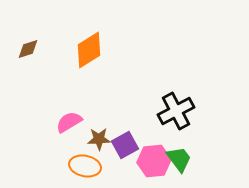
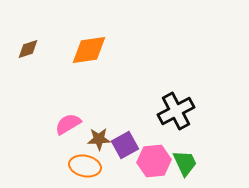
orange diamond: rotated 24 degrees clockwise
pink semicircle: moved 1 px left, 2 px down
green trapezoid: moved 6 px right, 4 px down; rotated 12 degrees clockwise
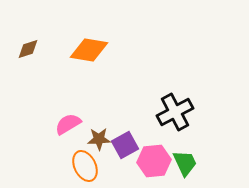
orange diamond: rotated 18 degrees clockwise
black cross: moved 1 px left, 1 px down
orange ellipse: rotated 52 degrees clockwise
